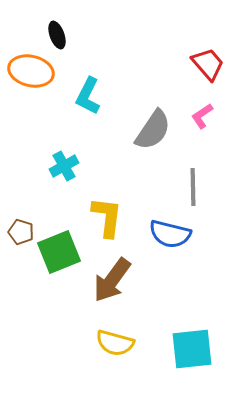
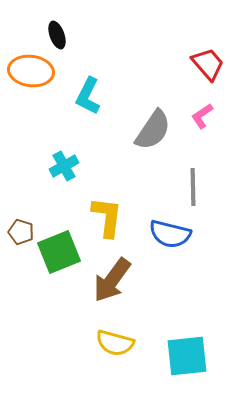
orange ellipse: rotated 6 degrees counterclockwise
cyan square: moved 5 px left, 7 px down
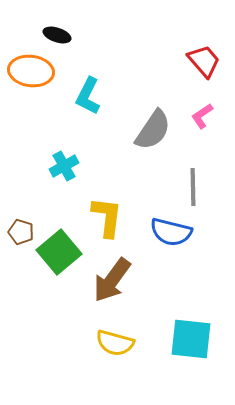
black ellipse: rotated 52 degrees counterclockwise
red trapezoid: moved 4 px left, 3 px up
blue semicircle: moved 1 px right, 2 px up
green square: rotated 18 degrees counterclockwise
cyan square: moved 4 px right, 17 px up; rotated 12 degrees clockwise
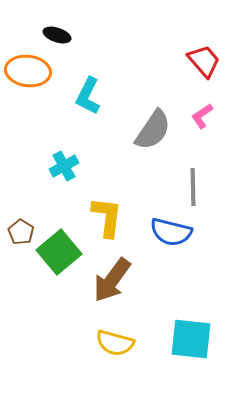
orange ellipse: moved 3 px left
brown pentagon: rotated 15 degrees clockwise
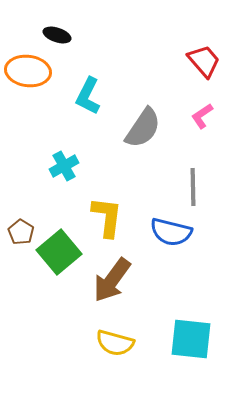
gray semicircle: moved 10 px left, 2 px up
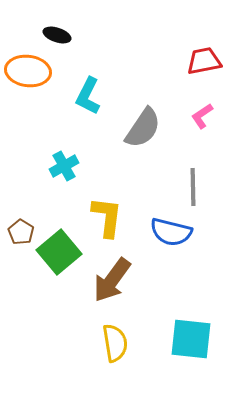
red trapezoid: rotated 60 degrees counterclockwise
yellow semicircle: rotated 114 degrees counterclockwise
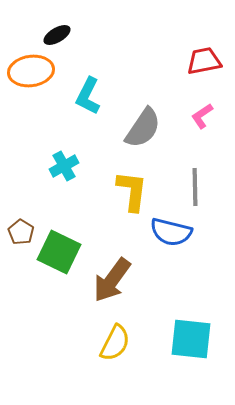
black ellipse: rotated 48 degrees counterclockwise
orange ellipse: moved 3 px right; rotated 15 degrees counterclockwise
gray line: moved 2 px right
yellow L-shape: moved 25 px right, 26 px up
green square: rotated 24 degrees counterclockwise
yellow semicircle: rotated 36 degrees clockwise
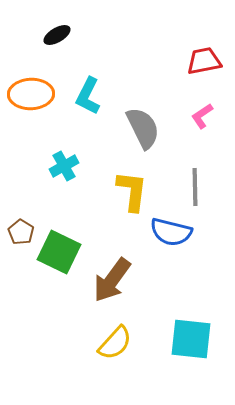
orange ellipse: moved 23 px down; rotated 6 degrees clockwise
gray semicircle: rotated 60 degrees counterclockwise
yellow semicircle: rotated 15 degrees clockwise
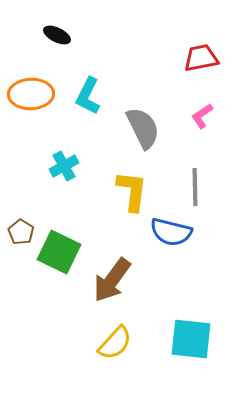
black ellipse: rotated 56 degrees clockwise
red trapezoid: moved 3 px left, 3 px up
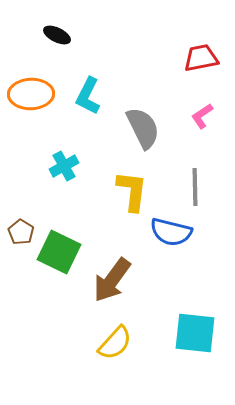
cyan square: moved 4 px right, 6 px up
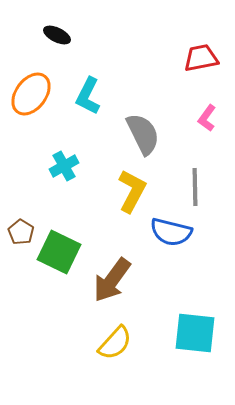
orange ellipse: rotated 51 degrees counterclockwise
pink L-shape: moved 5 px right, 2 px down; rotated 20 degrees counterclockwise
gray semicircle: moved 6 px down
yellow L-shape: rotated 21 degrees clockwise
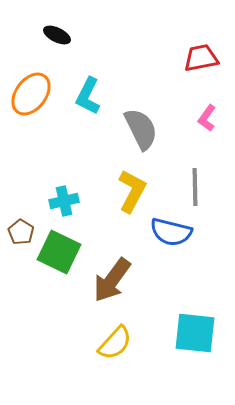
gray semicircle: moved 2 px left, 5 px up
cyan cross: moved 35 px down; rotated 16 degrees clockwise
